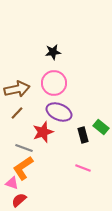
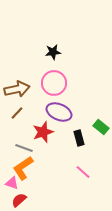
black rectangle: moved 4 px left, 3 px down
pink line: moved 4 px down; rotated 21 degrees clockwise
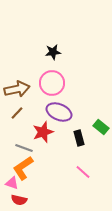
pink circle: moved 2 px left
red semicircle: rotated 126 degrees counterclockwise
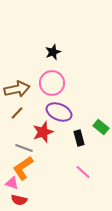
black star: rotated 14 degrees counterclockwise
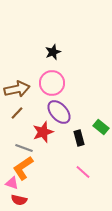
purple ellipse: rotated 25 degrees clockwise
